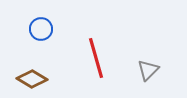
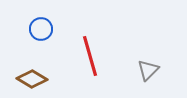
red line: moved 6 px left, 2 px up
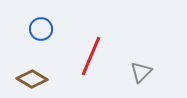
red line: moved 1 px right; rotated 39 degrees clockwise
gray triangle: moved 7 px left, 2 px down
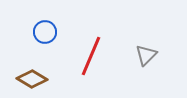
blue circle: moved 4 px right, 3 px down
gray triangle: moved 5 px right, 17 px up
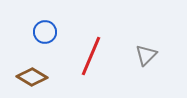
brown diamond: moved 2 px up
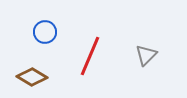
red line: moved 1 px left
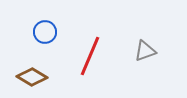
gray triangle: moved 1 px left, 4 px up; rotated 25 degrees clockwise
